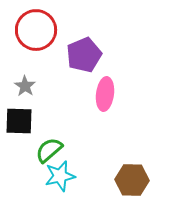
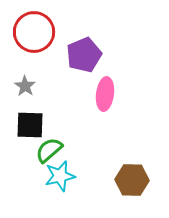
red circle: moved 2 px left, 2 px down
black square: moved 11 px right, 4 px down
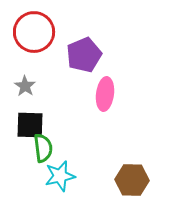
green semicircle: moved 6 px left, 2 px up; rotated 124 degrees clockwise
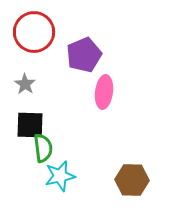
gray star: moved 2 px up
pink ellipse: moved 1 px left, 2 px up
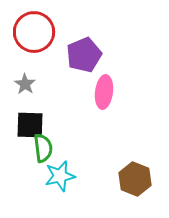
brown hexagon: moved 3 px right, 1 px up; rotated 20 degrees clockwise
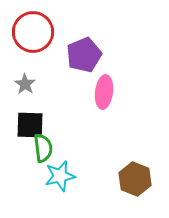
red circle: moved 1 px left
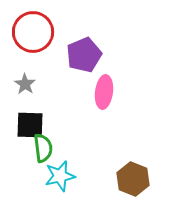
brown hexagon: moved 2 px left
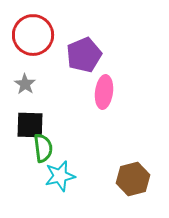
red circle: moved 3 px down
brown hexagon: rotated 24 degrees clockwise
